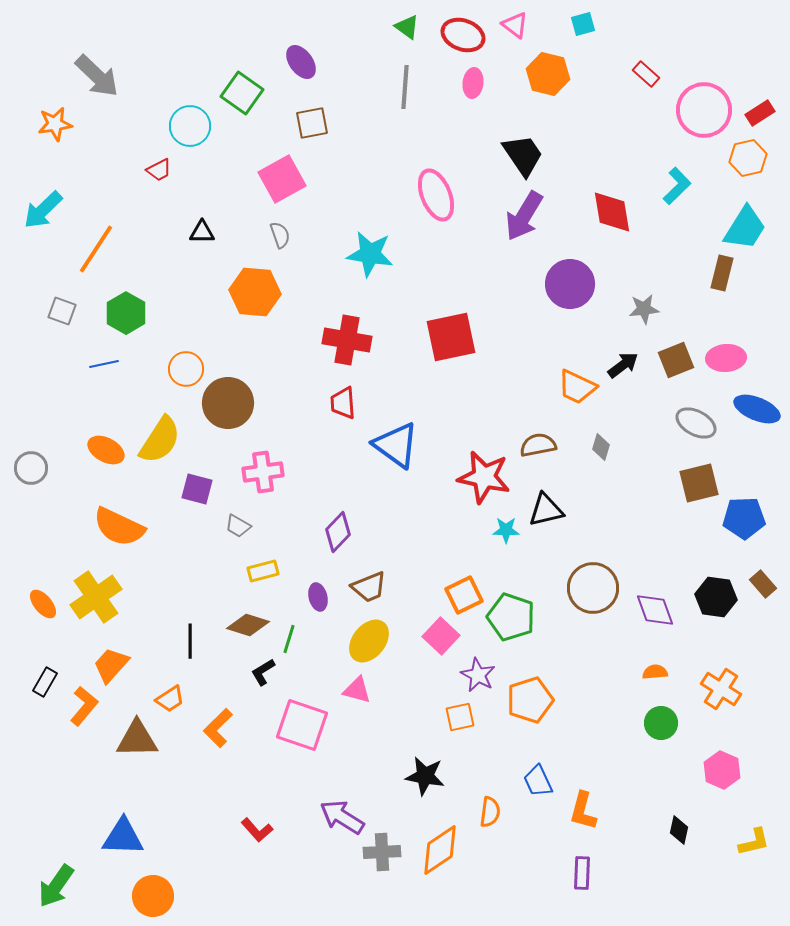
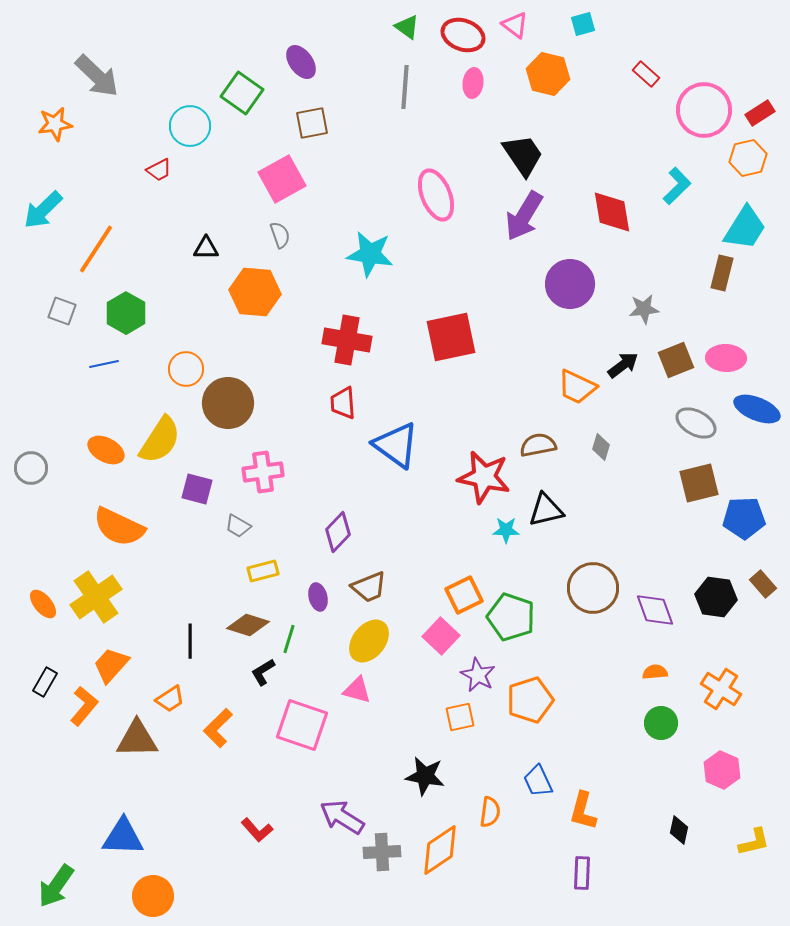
black triangle at (202, 232): moved 4 px right, 16 px down
pink ellipse at (726, 358): rotated 6 degrees clockwise
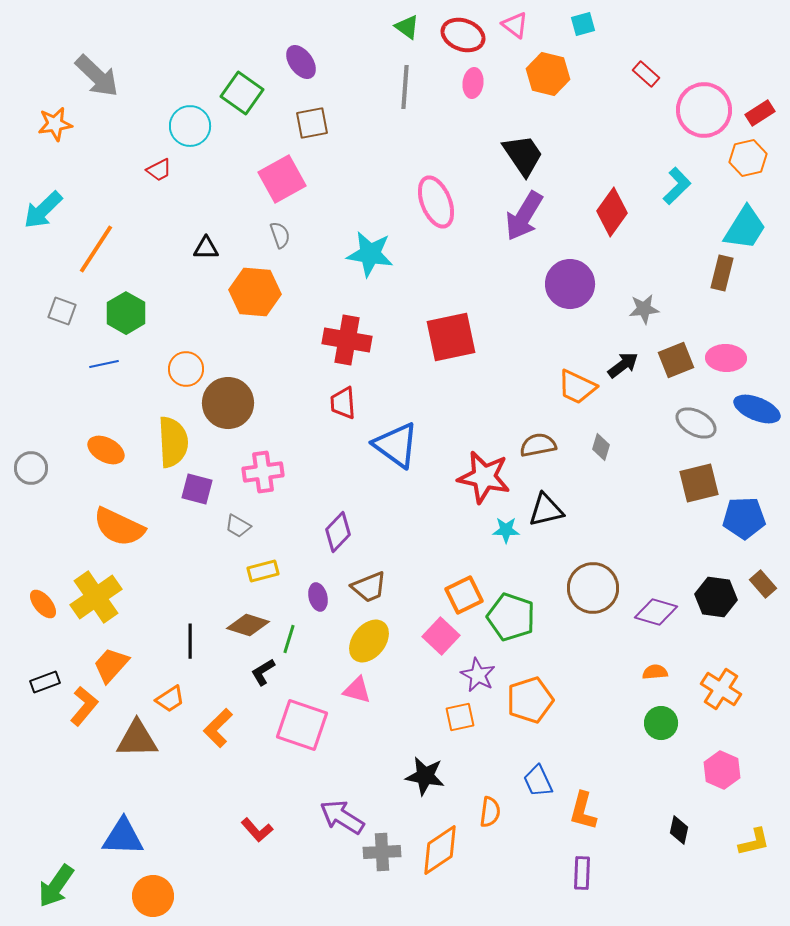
pink ellipse at (436, 195): moved 7 px down
red diamond at (612, 212): rotated 45 degrees clockwise
yellow semicircle at (160, 440): moved 13 px right, 2 px down; rotated 36 degrees counterclockwise
purple diamond at (655, 610): moved 1 px right, 2 px down; rotated 54 degrees counterclockwise
black rectangle at (45, 682): rotated 40 degrees clockwise
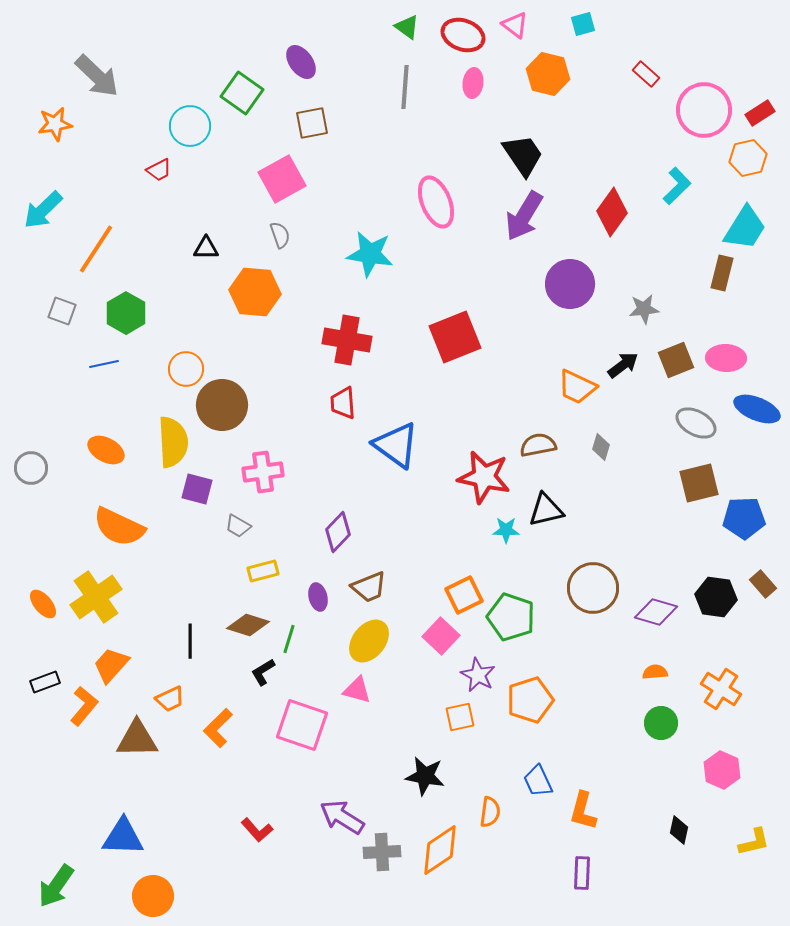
red square at (451, 337): moved 4 px right; rotated 10 degrees counterclockwise
brown circle at (228, 403): moved 6 px left, 2 px down
orange trapezoid at (170, 699): rotated 8 degrees clockwise
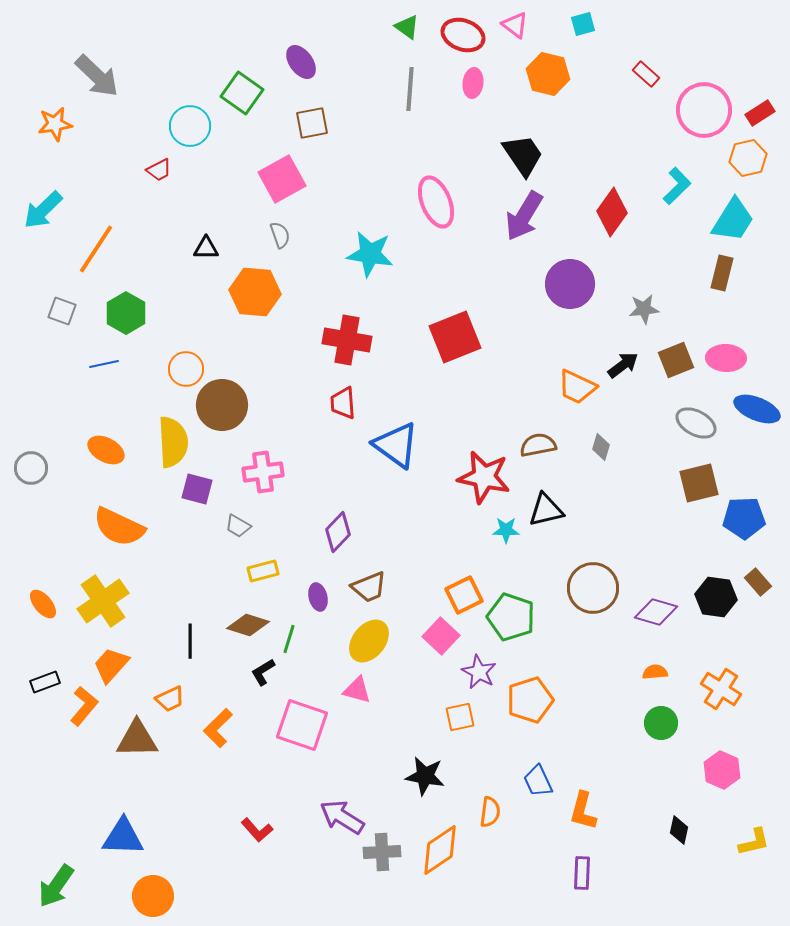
gray line at (405, 87): moved 5 px right, 2 px down
cyan trapezoid at (745, 228): moved 12 px left, 8 px up
brown rectangle at (763, 584): moved 5 px left, 2 px up
yellow cross at (96, 597): moved 7 px right, 4 px down
purple star at (478, 675): moved 1 px right, 3 px up
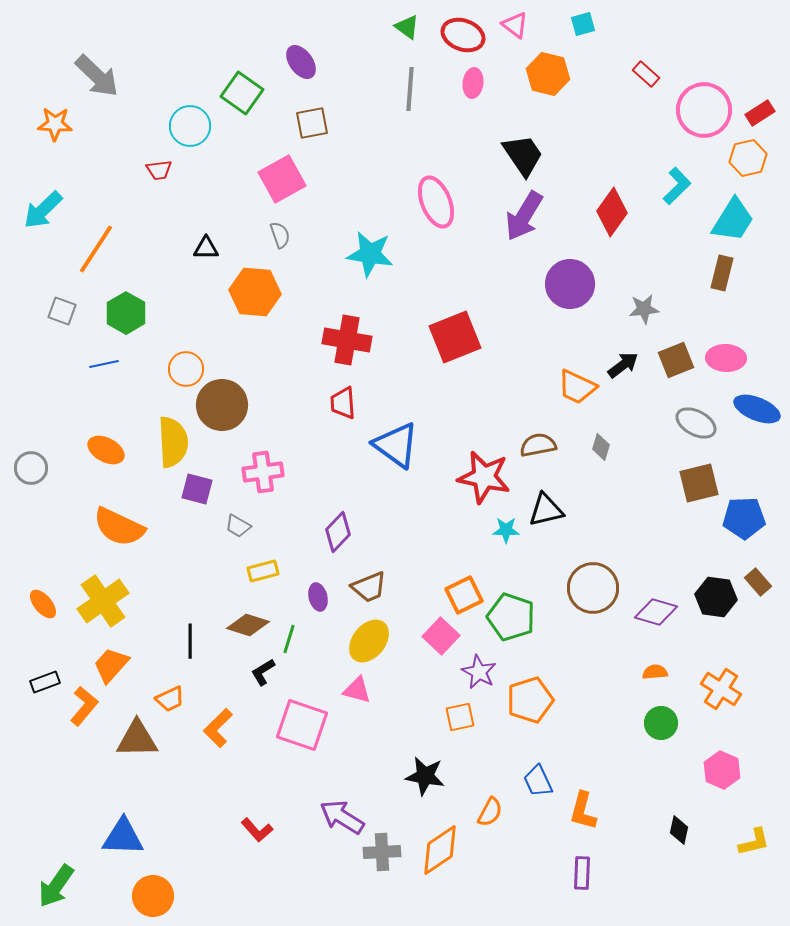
orange star at (55, 124): rotated 12 degrees clockwise
red trapezoid at (159, 170): rotated 20 degrees clockwise
orange semicircle at (490, 812): rotated 20 degrees clockwise
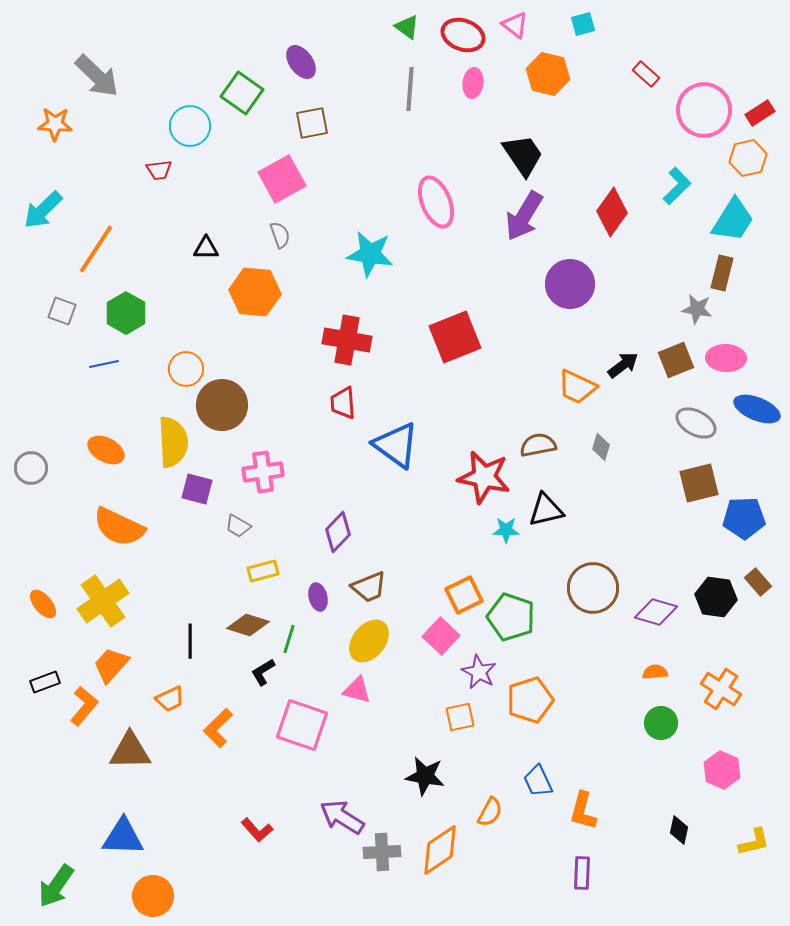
gray star at (644, 309): moved 53 px right; rotated 16 degrees clockwise
brown triangle at (137, 739): moved 7 px left, 12 px down
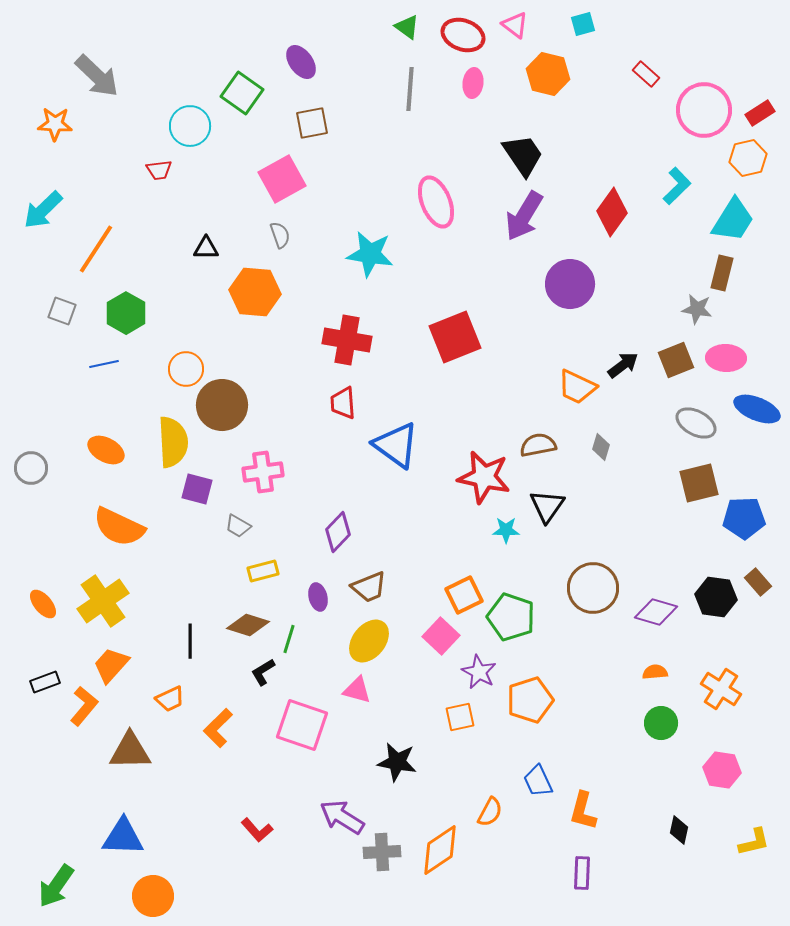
black triangle at (546, 510): moved 1 px right, 4 px up; rotated 42 degrees counterclockwise
pink hexagon at (722, 770): rotated 15 degrees counterclockwise
black star at (425, 776): moved 28 px left, 14 px up
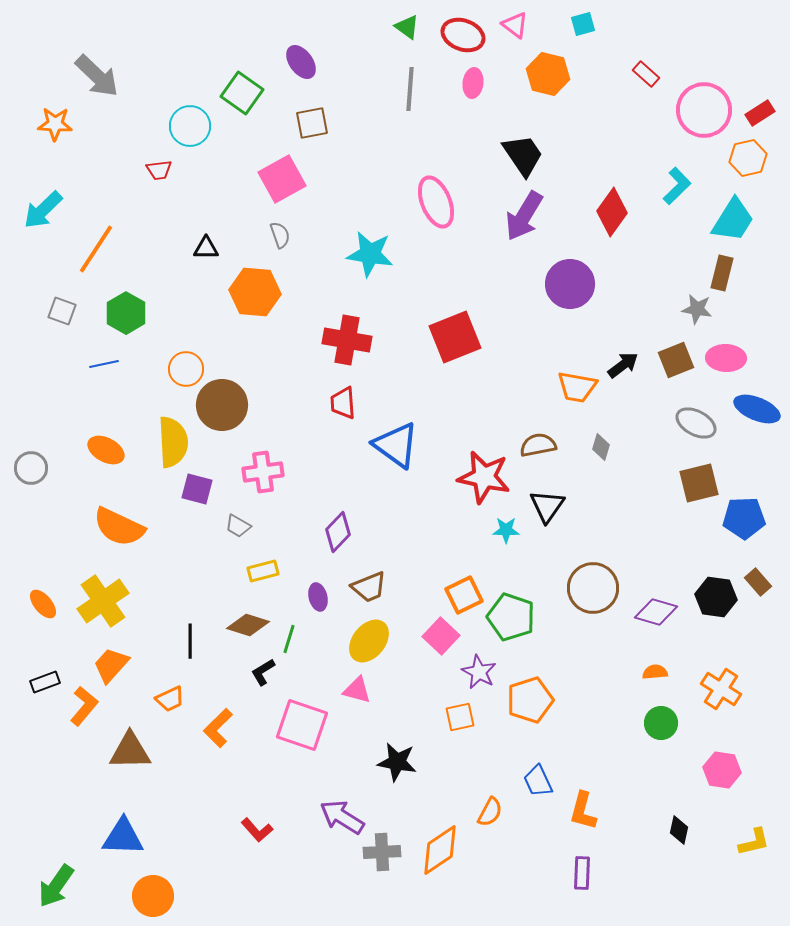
orange trapezoid at (577, 387): rotated 15 degrees counterclockwise
